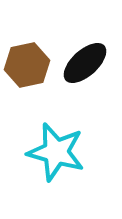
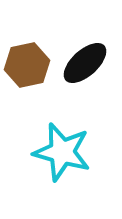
cyan star: moved 6 px right
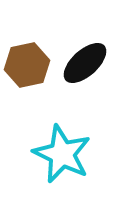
cyan star: moved 2 px down; rotated 10 degrees clockwise
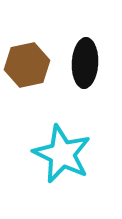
black ellipse: rotated 45 degrees counterclockwise
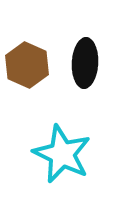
brown hexagon: rotated 24 degrees counterclockwise
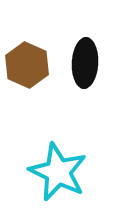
cyan star: moved 4 px left, 18 px down
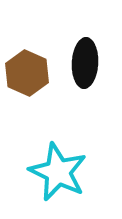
brown hexagon: moved 8 px down
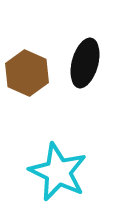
black ellipse: rotated 12 degrees clockwise
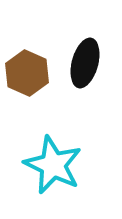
cyan star: moved 5 px left, 7 px up
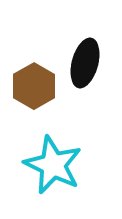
brown hexagon: moved 7 px right, 13 px down; rotated 6 degrees clockwise
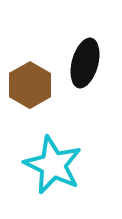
brown hexagon: moved 4 px left, 1 px up
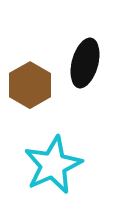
cyan star: rotated 22 degrees clockwise
